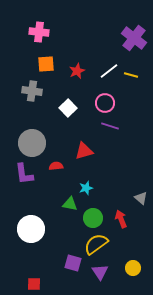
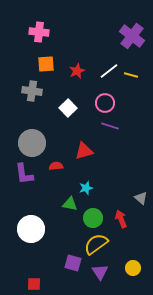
purple cross: moved 2 px left, 2 px up
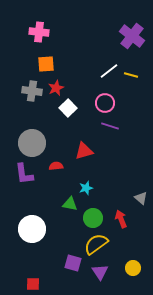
red star: moved 21 px left, 17 px down
white circle: moved 1 px right
red square: moved 1 px left
